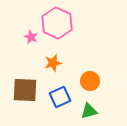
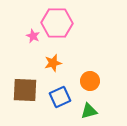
pink hexagon: rotated 24 degrees counterclockwise
pink star: moved 2 px right, 1 px up
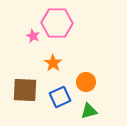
orange star: rotated 24 degrees counterclockwise
orange circle: moved 4 px left, 1 px down
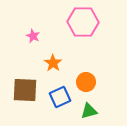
pink hexagon: moved 26 px right, 1 px up
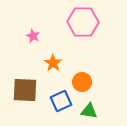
orange circle: moved 4 px left
blue square: moved 1 px right, 4 px down
green triangle: rotated 24 degrees clockwise
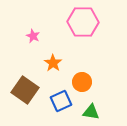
brown square: rotated 32 degrees clockwise
green triangle: moved 2 px right, 1 px down
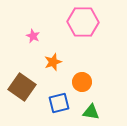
orange star: moved 1 px up; rotated 18 degrees clockwise
brown square: moved 3 px left, 3 px up
blue square: moved 2 px left, 2 px down; rotated 10 degrees clockwise
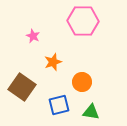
pink hexagon: moved 1 px up
blue square: moved 2 px down
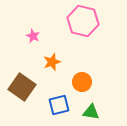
pink hexagon: rotated 12 degrees clockwise
orange star: moved 1 px left
